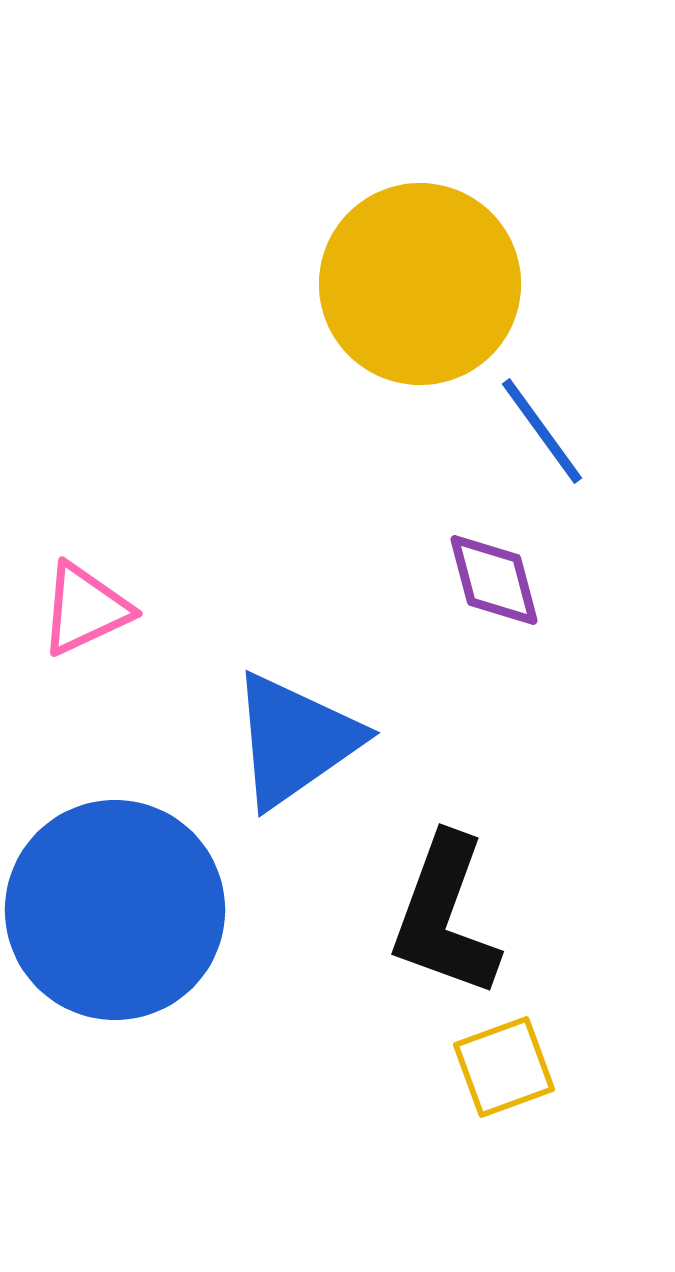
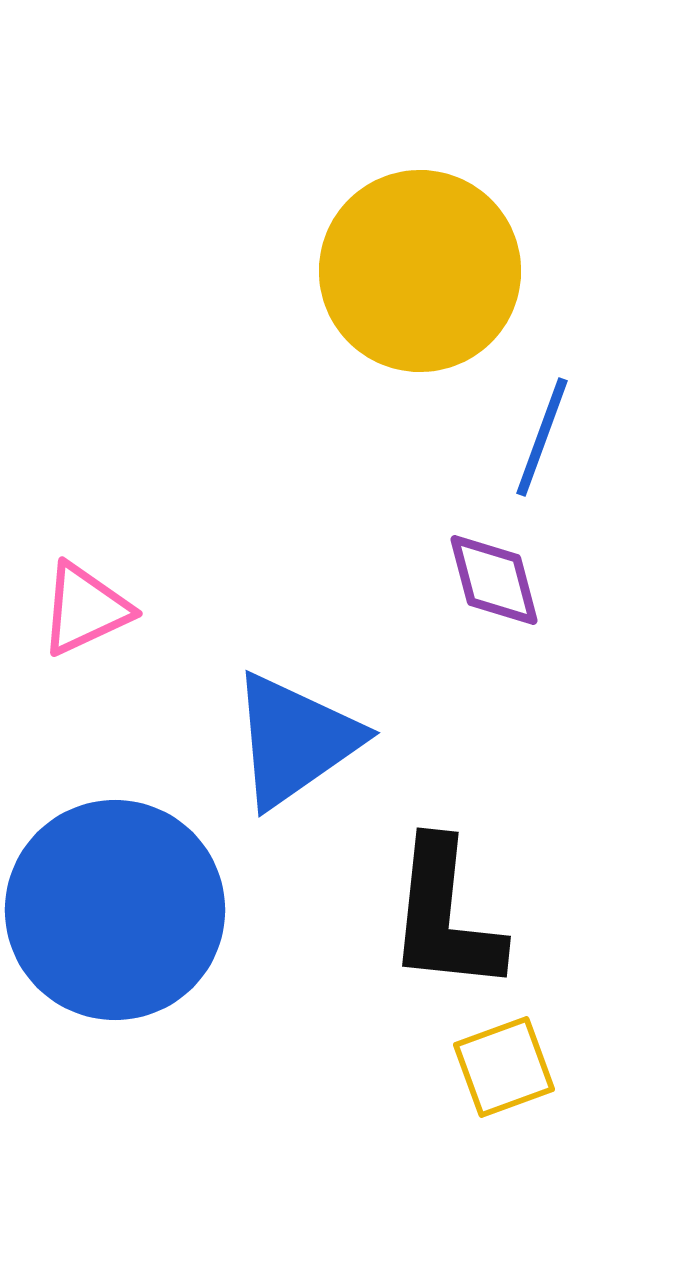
yellow circle: moved 13 px up
blue line: moved 6 px down; rotated 56 degrees clockwise
black L-shape: rotated 14 degrees counterclockwise
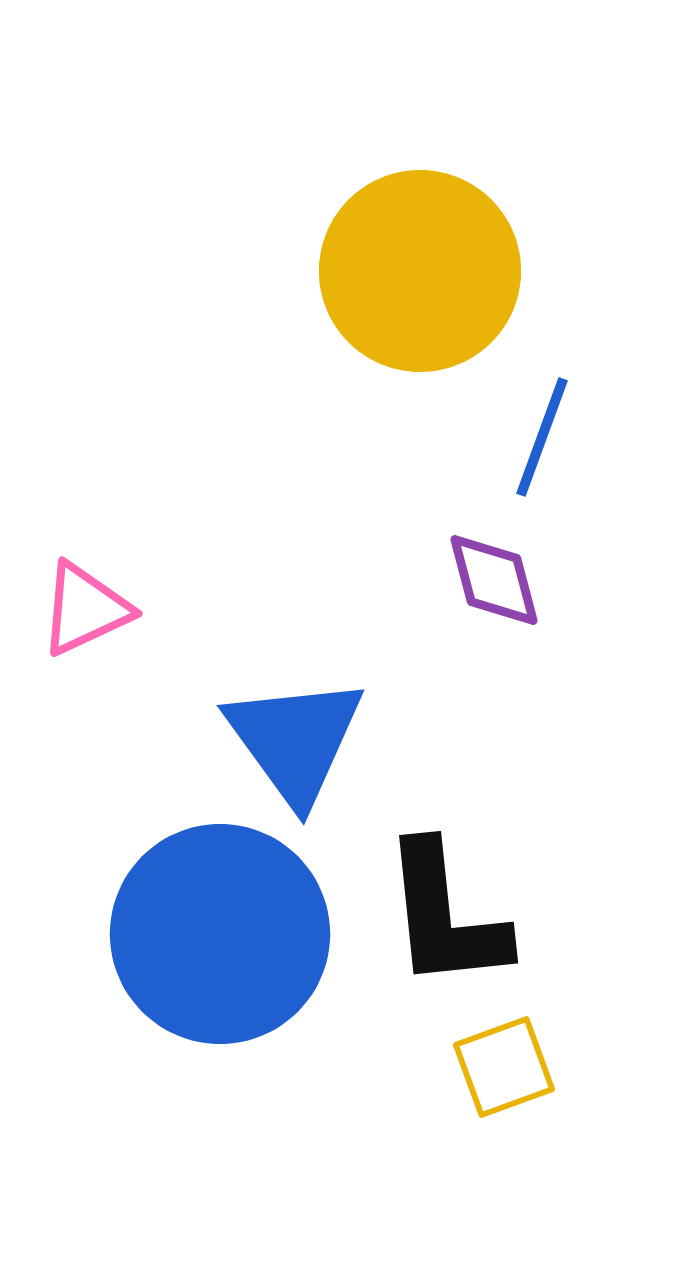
blue triangle: rotated 31 degrees counterclockwise
blue circle: moved 105 px right, 24 px down
black L-shape: rotated 12 degrees counterclockwise
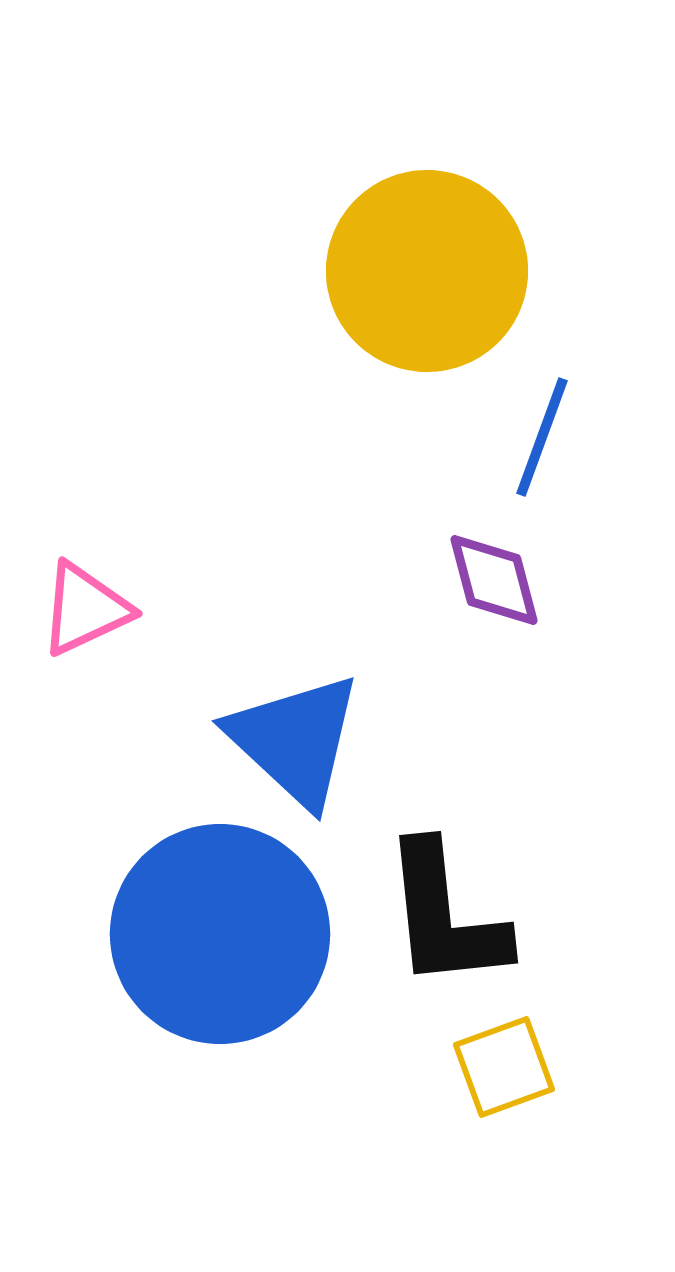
yellow circle: moved 7 px right
blue triangle: rotated 11 degrees counterclockwise
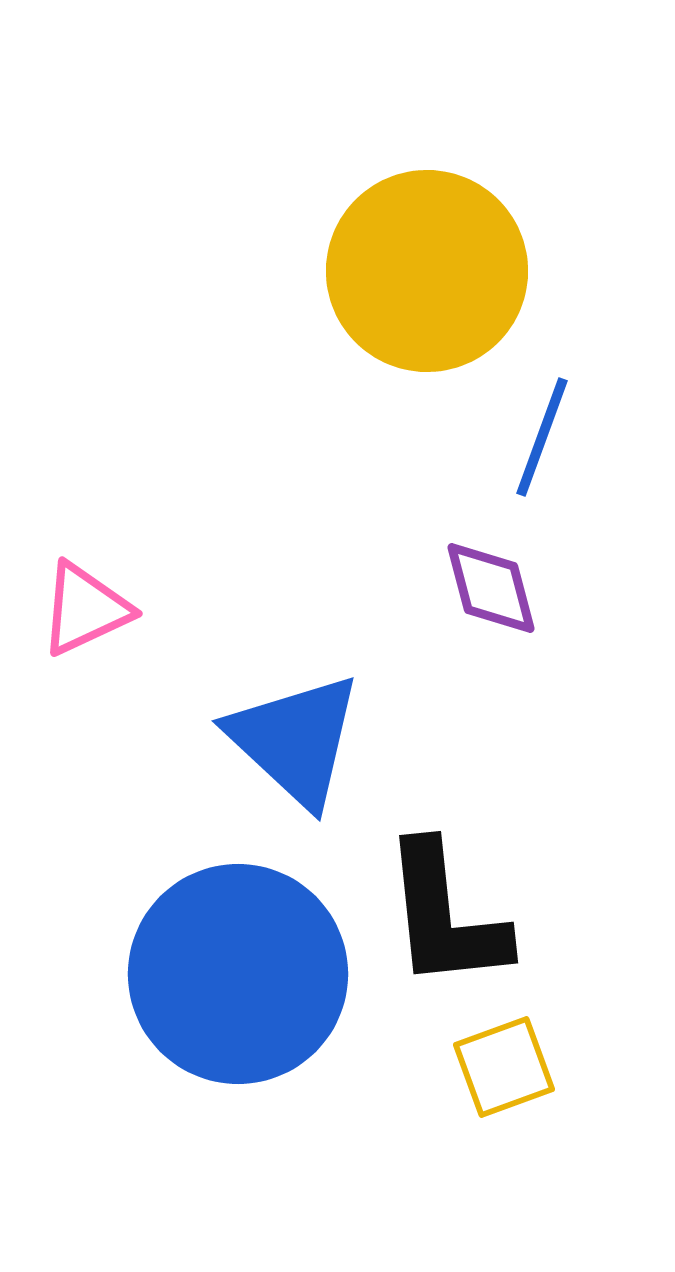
purple diamond: moved 3 px left, 8 px down
blue circle: moved 18 px right, 40 px down
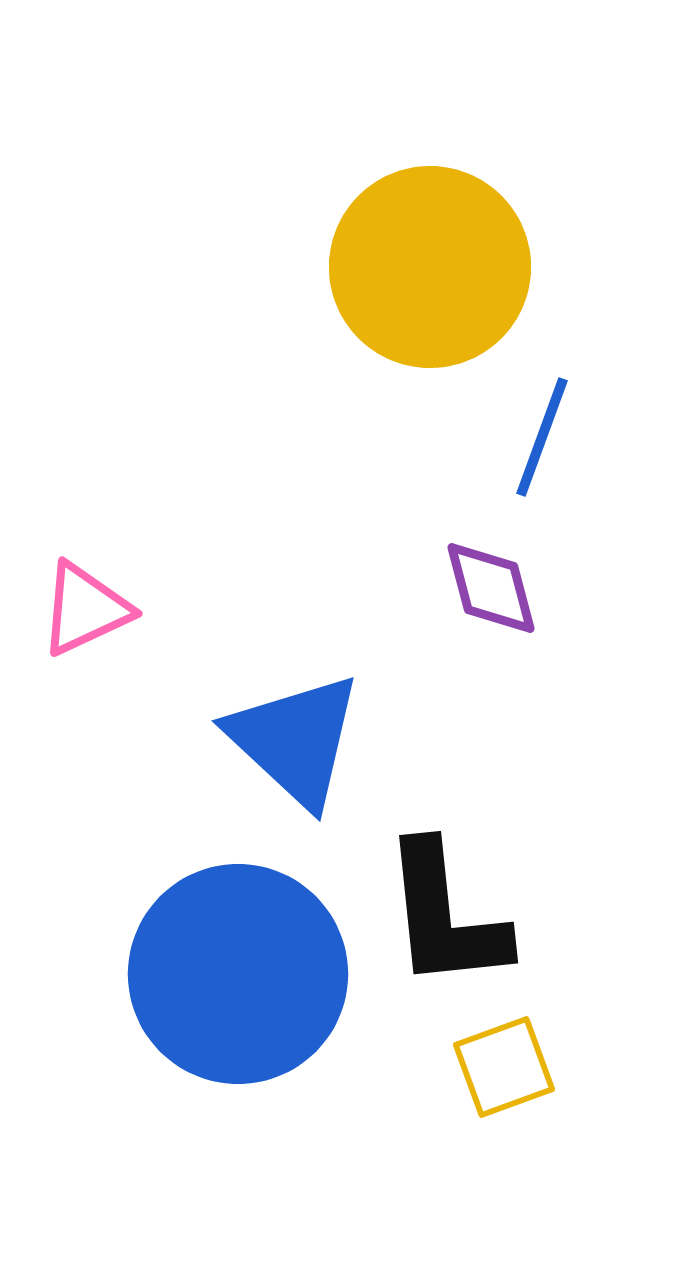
yellow circle: moved 3 px right, 4 px up
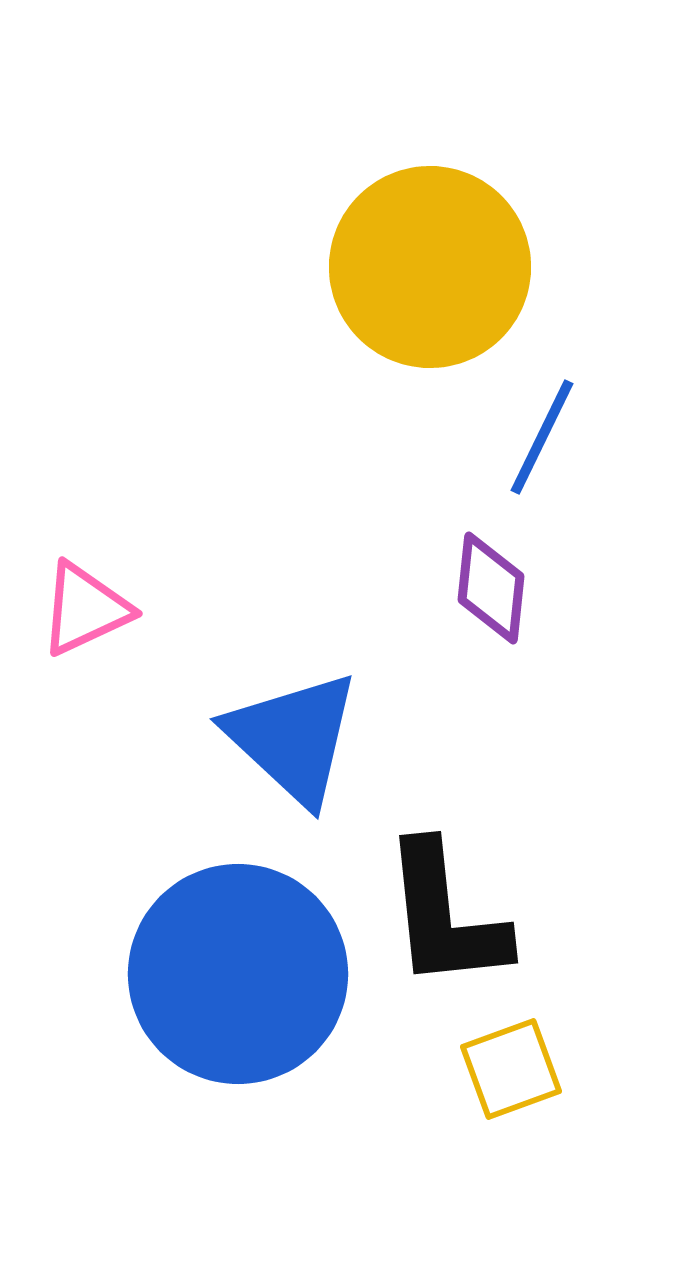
blue line: rotated 6 degrees clockwise
purple diamond: rotated 21 degrees clockwise
blue triangle: moved 2 px left, 2 px up
yellow square: moved 7 px right, 2 px down
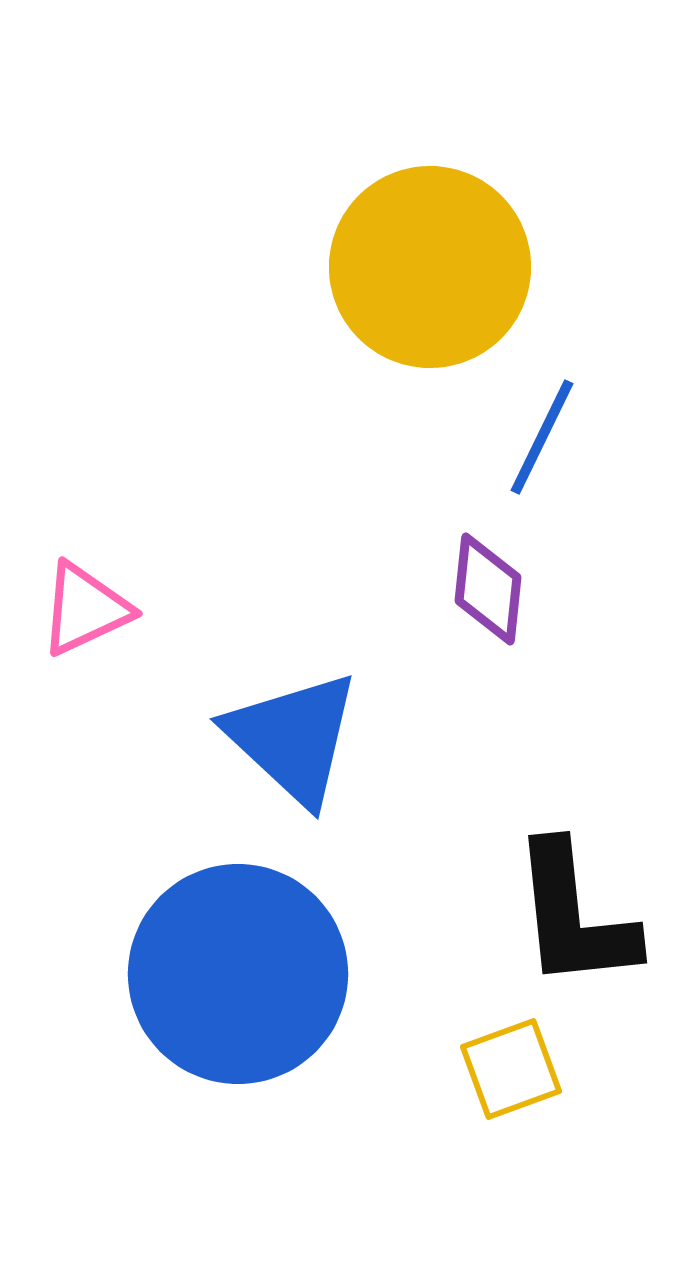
purple diamond: moved 3 px left, 1 px down
black L-shape: moved 129 px right
